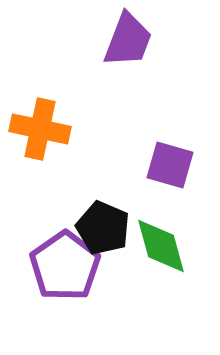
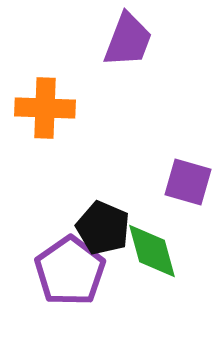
orange cross: moved 5 px right, 21 px up; rotated 10 degrees counterclockwise
purple square: moved 18 px right, 17 px down
green diamond: moved 9 px left, 5 px down
purple pentagon: moved 5 px right, 5 px down
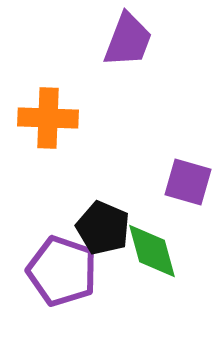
orange cross: moved 3 px right, 10 px down
purple pentagon: moved 8 px left; rotated 18 degrees counterclockwise
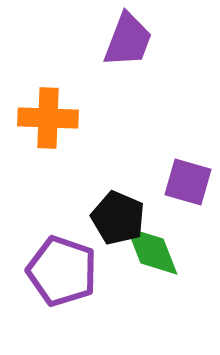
black pentagon: moved 15 px right, 10 px up
green diamond: rotated 6 degrees counterclockwise
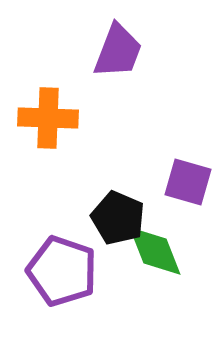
purple trapezoid: moved 10 px left, 11 px down
green diamond: moved 3 px right
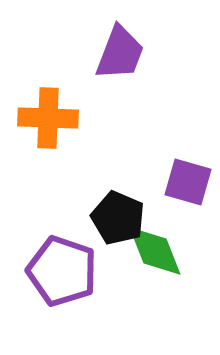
purple trapezoid: moved 2 px right, 2 px down
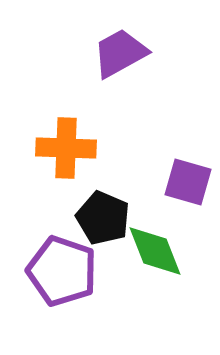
purple trapezoid: rotated 140 degrees counterclockwise
orange cross: moved 18 px right, 30 px down
black pentagon: moved 15 px left
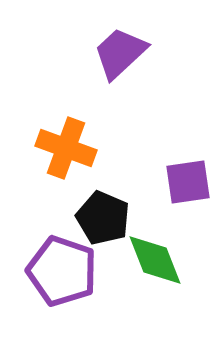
purple trapezoid: rotated 14 degrees counterclockwise
orange cross: rotated 18 degrees clockwise
purple square: rotated 24 degrees counterclockwise
green diamond: moved 9 px down
